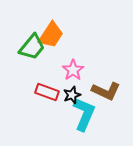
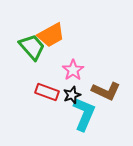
orange trapezoid: rotated 28 degrees clockwise
green trapezoid: rotated 80 degrees counterclockwise
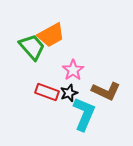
black star: moved 3 px left, 2 px up
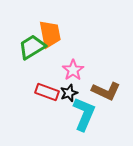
orange trapezoid: moved 1 px left, 1 px up; rotated 72 degrees counterclockwise
green trapezoid: rotated 80 degrees counterclockwise
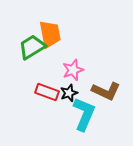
pink star: rotated 15 degrees clockwise
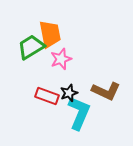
green trapezoid: moved 1 px left
pink star: moved 12 px left, 11 px up
red rectangle: moved 4 px down
cyan L-shape: moved 5 px left, 1 px up
